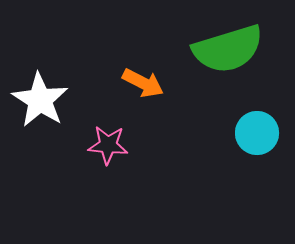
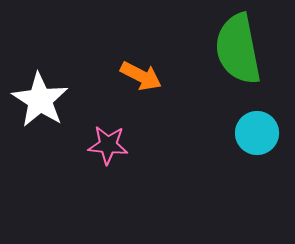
green semicircle: moved 10 px right; rotated 96 degrees clockwise
orange arrow: moved 2 px left, 7 px up
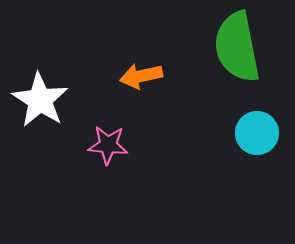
green semicircle: moved 1 px left, 2 px up
orange arrow: rotated 141 degrees clockwise
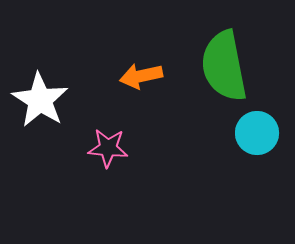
green semicircle: moved 13 px left, 19 px down
pink star: moved 3 px down
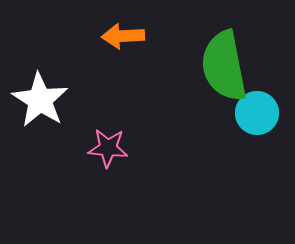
orange arrow: moved 18 px left, 40 px up; rotated 9 degrees clockwise
cyan circle: moved 20 px up
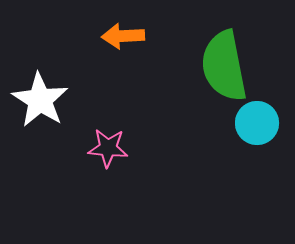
cyan circle: moved 10 px down
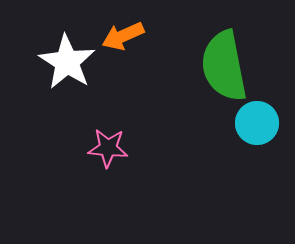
orange arrow: rotated 21 degrees counterclockwise
white star: moved 27 px right, 38 px up
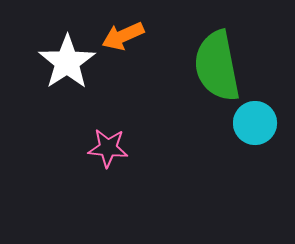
white star: rotated 6 degrees clockwise
green semicircle: moved 7 px left
cyan circle: moved 2 px left
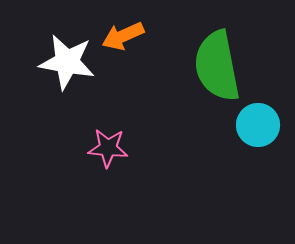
white star: rotated 28 degrees counterclockwise
cyan circle: moved 3 px right, 2 px down
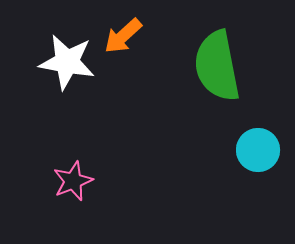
orange arrow: rotated 18 degrees counterclockwise
cyan circle: moved 25 px down
pink star: moved 35 px left, 33 px down; rotated 27 degrees counterclockwise
